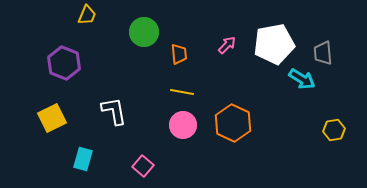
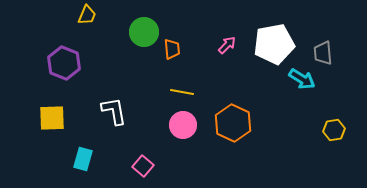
orange trapezoid: moved 7 px left, 5 px up
yellow square: rotated 24 degrees clockwise
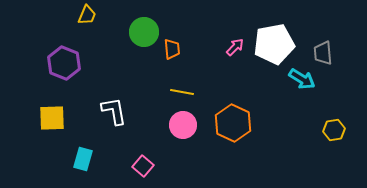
pink arrow: moved 8 px right, 2 px down
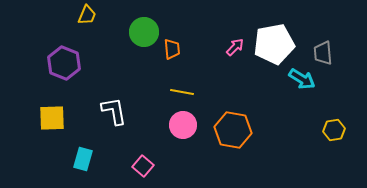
orange hexagon: moved 7 px down; rotated 15 degrees counterclockwise
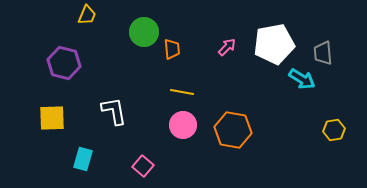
pink arrow: moved 8 px left
purple hexagon: rotated 8 degrees counterclockwise
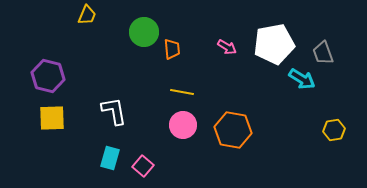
pink arrow: rotated 78 degrees clockwise
gray trapezoid: rotated 15 degrees counterclockwise
purple hexagon: moved 16 px left, 13 px down
cyan rectangle: moved 27 px right, 1 px up
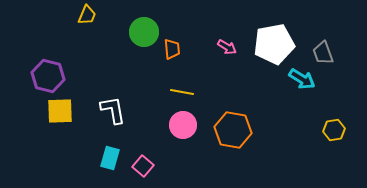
white L-shape: moved 1 px left, 1 px up
yellow square: moved 8 px right, 7 px up
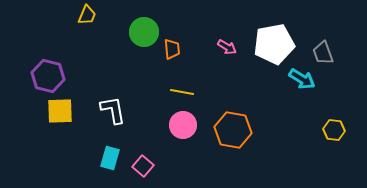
yellow hexagon: rotated 15 degrees clockwise
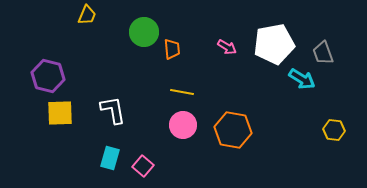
yellow square: moved 2 px down
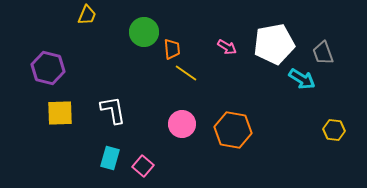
purple hexagon: moved 8 px up
yellow line: moved 4 px right, 19 px up; rotated 25 degrees clockwise
pink circle: moved 1 px left, 1 px up
